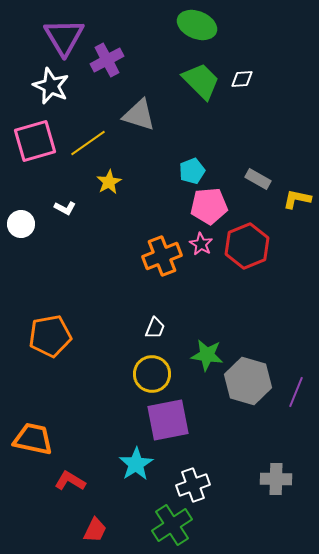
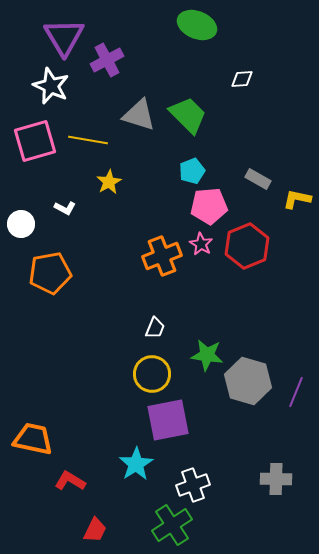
green trapezoid: moved 13 px left, 34 px down
yellow line: moved 3 px up; rotated 45 degrees clockwise
orange pentagon: moved 63 px up
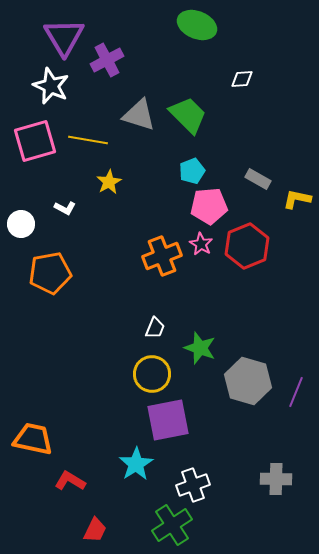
green star: moved 7 px left, 7 px up; rotated 12 degrees clockwise
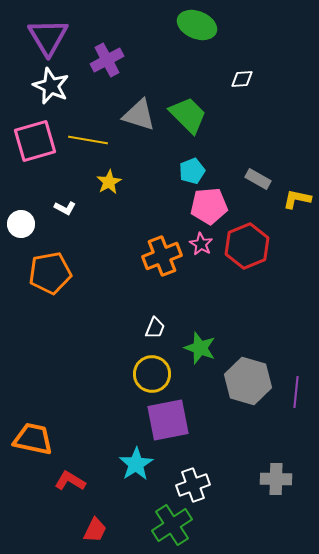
purple triangle: moved 16 px left
purple line: rotated 16 degrees counterclockwise
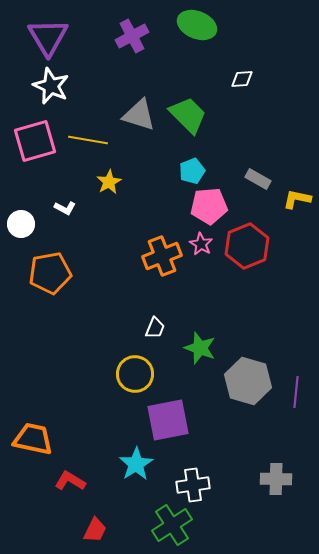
purple cross: moved 25 px right, 24 px up
yellow circle: moved 17 px left
white cross: rotated 12 degrees clockwise
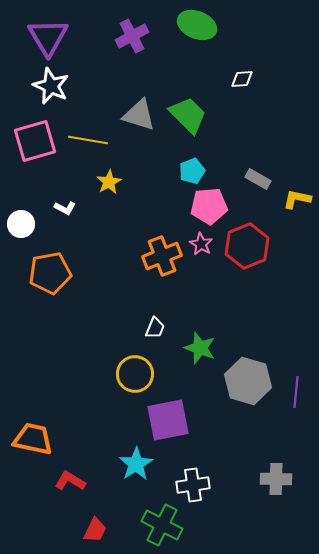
green cross: moved 10 px left; rotated 30 degrees counterclockwise
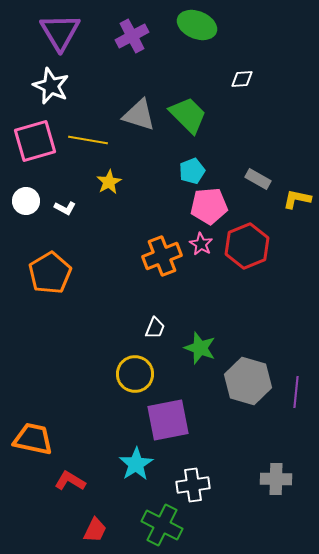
purple triangle: moved 12 px right, 5 px up
white circle: moved 5 px right, 23 px up
orange pentagon: rotated 21 degrees counterclockwise
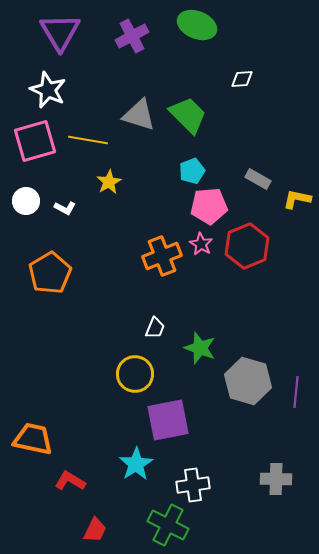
white star: moved 3 px left, 4 px down
green cross: moved 6 px right
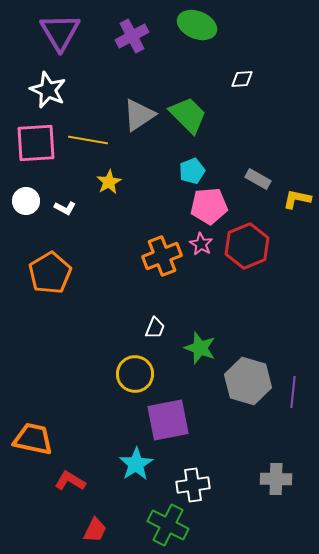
gray triangle: rotated 51 degrees counterclockwise
pink square: moved 1 px right, 2 px down; rotated 12 degrees clockwise
purple line: moved 3 px left
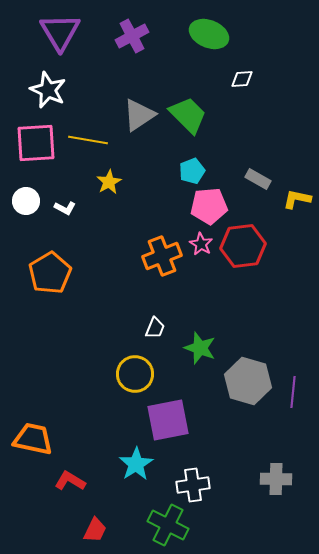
green ellipse: moved 12 px right, 9 px down
red hexagon: moved 4 px left; rotated 15 degrees clockwise
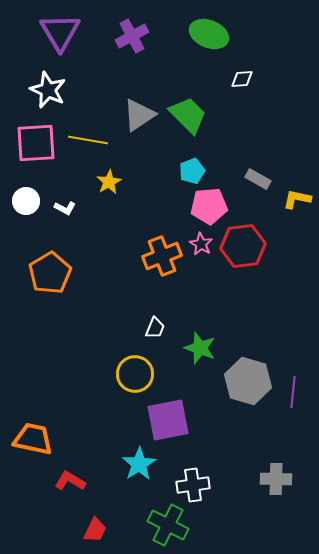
cyan star: moved 3 px right
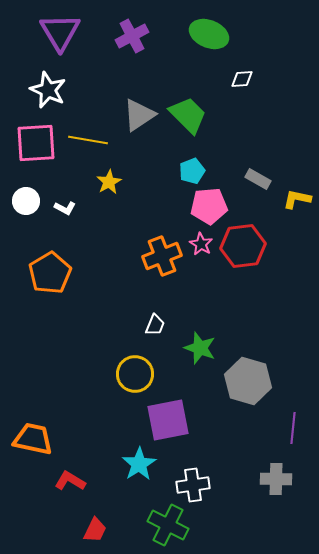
white trapezoid: moved 3 px up
purple line: moved 36 px down
